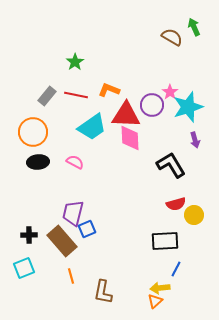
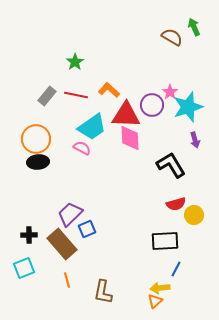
orange L-shape: rotated 20 degrees clockwise
orange circle: moved 3 px right, 7 px down
pink semicircle: moved 7 px right, 14 px up
purple trapezoid: moved 3 px left, 1 px down; rotated 32 degrees clockwise
brown rectangle: moved 3 px down
orange line: moved 4 px left, 4 px down
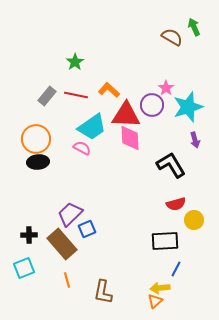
pink star: moved 4 px left, 4 px up
yellow circle: moved 5 px down
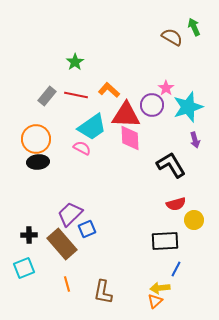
orange line: moved 4 px down
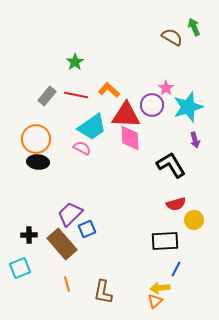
black ellipse: rotated 10 degrees clockwise
cyan square: moved 4 px left
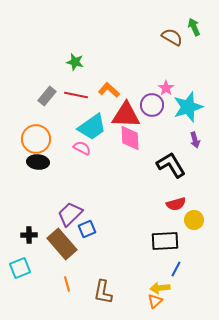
green star: rotated 24 degrees counterclockwise
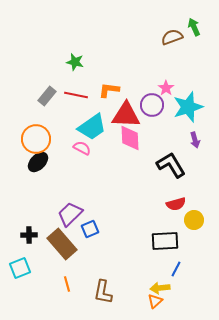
brown semicircle: rotated 50 degrees counterclockwise
orange L-shape: rotated 35 degrees counterclockwise
black ellipse: rotated 50 degrees counterclockwise
blue square: moved 3 px right
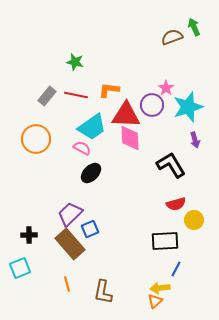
black ellipse: moved 53 px right, 11 px down
brown rectangle: moved 8 px right
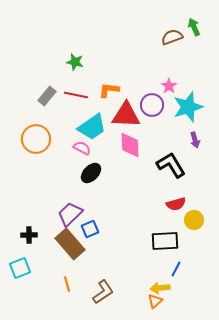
pink star: moved 3 px right, 2 px up
pink diamond: moved 7 px down
brown L-shape: rotated 135 degrees counterclockwise
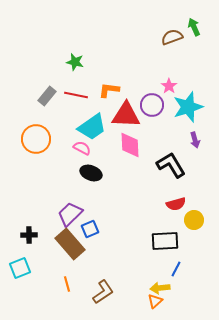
black ellipse: rotated 65 degrees clockwise
